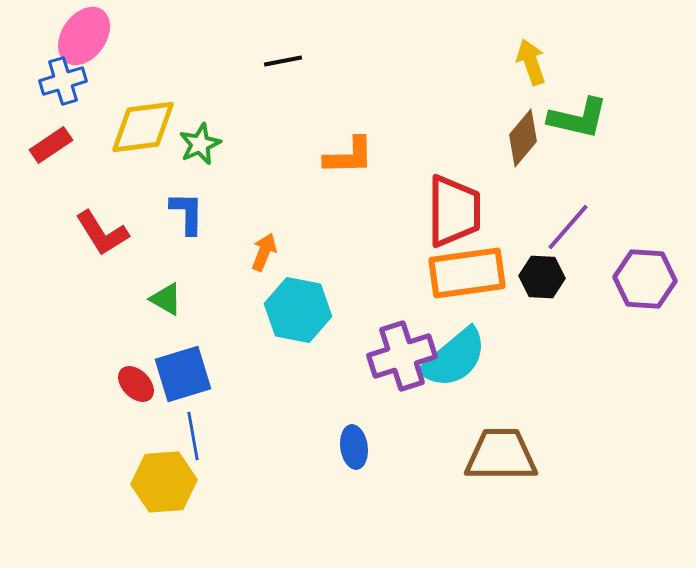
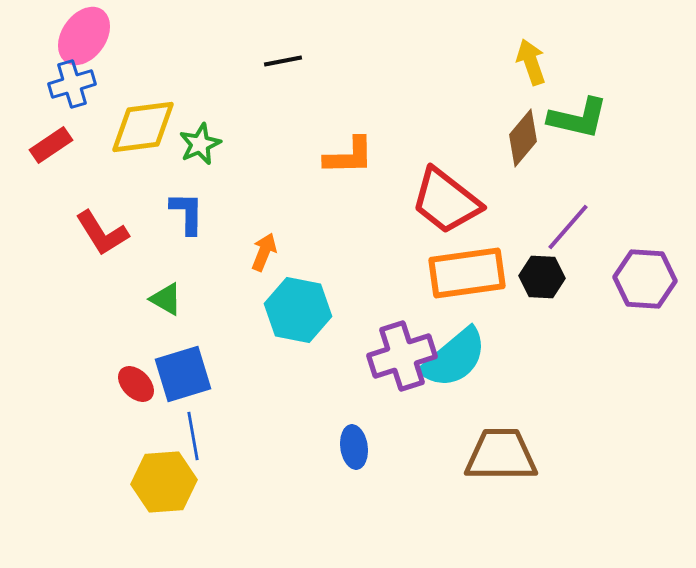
blue cross: moved 9 px right, 3 px down
red trapezoid: moved 8 px left, 10 px up; rotated 128 degrees clockwise
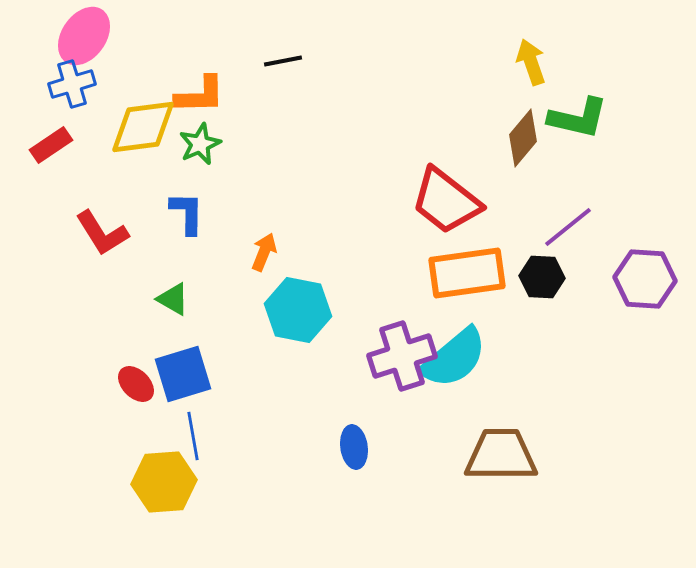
orange L-shape: moved 149 px left, 61 px up
purple line: rotated 10 degrees clockwise
green triangle: moved 7 px right
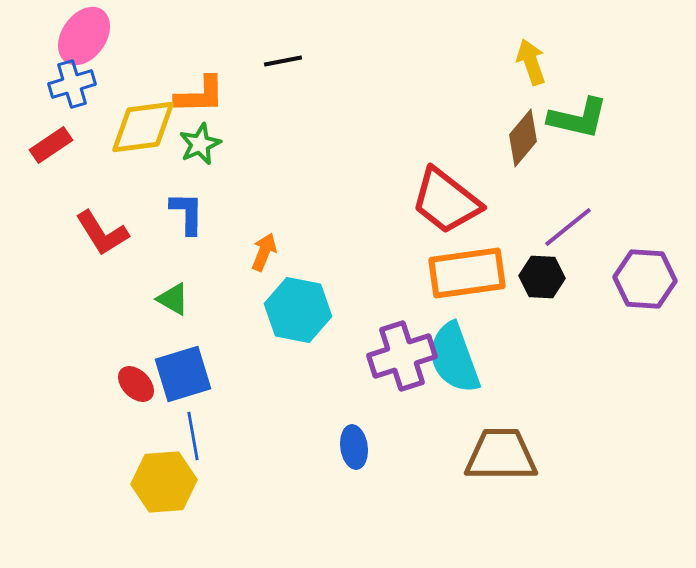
cyan semicircle: rotated 110 degrees clockwise
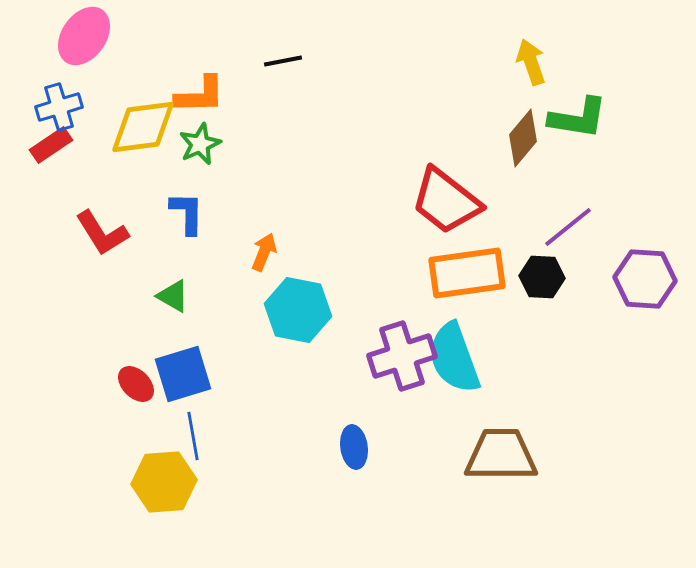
blue cross: moved 13 px left, 23 px down
green L-shape: rotated 4 degrees counterclockwise
green triangle: moved 3 px up
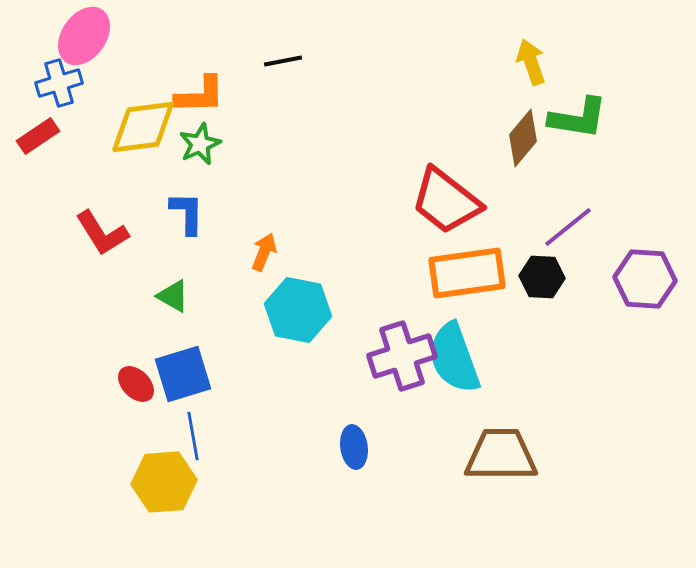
blue cross: moved 24 px up
red rectangle: moved 13 px left, 9 px up
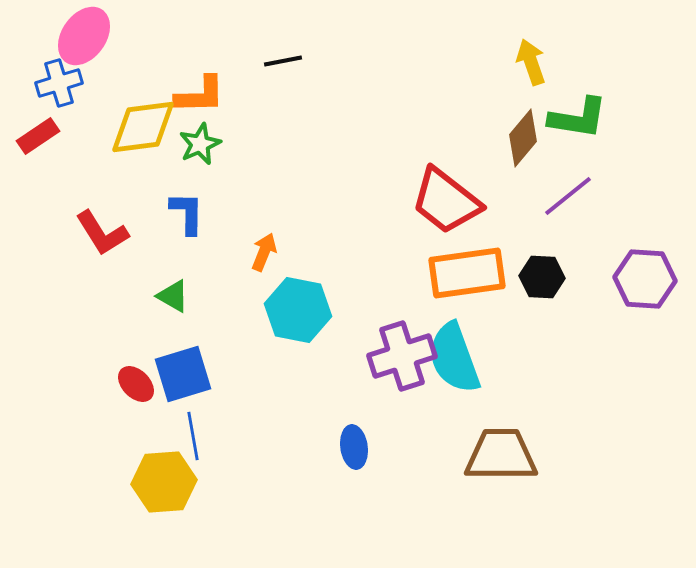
purple line: moved 31 px up
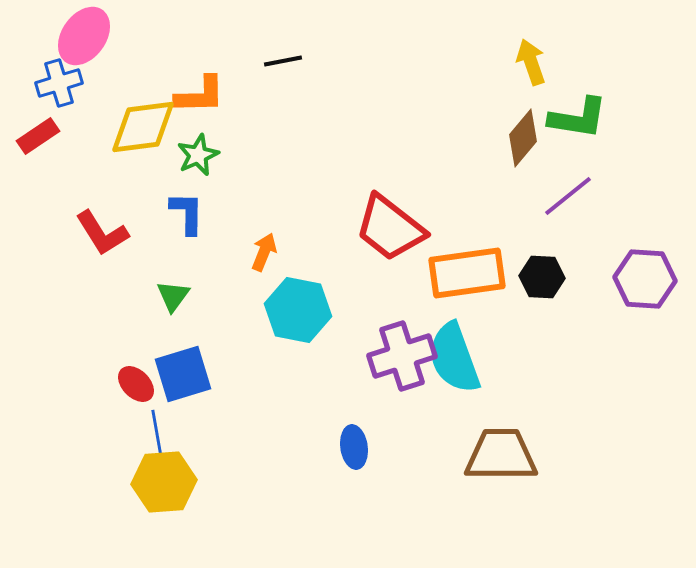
green star: moved 2 px left, 11 px down
red trapezoid: moved 56 px left, 27 px down
green triangle: rotated 36 degrees clockwise
blue line: moved 36 px left, 2 px up
